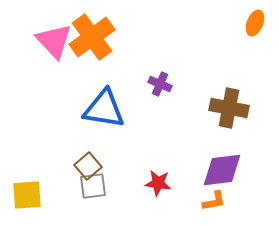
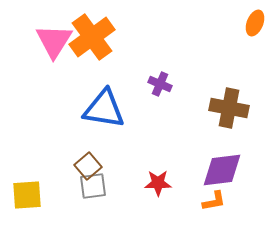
pink triangle: rotated 15 degrees clockwise
red star: rotated 8 degrees counterclockwise
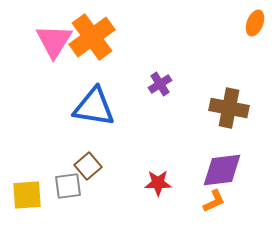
purple cross: rotated 35 degrees clockwise
blue triangle: moved 10 px left, 2 px up
gray square: moved 25 px left
orange L-shape: rotated 15 degrees counterclockwise
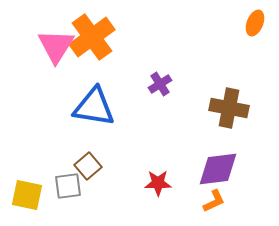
pink triangle: moved 2 px right, 5 px down
purple diamond: moved 4 px left, 1 px up
yellow square: rotated 16 degrees clockwise
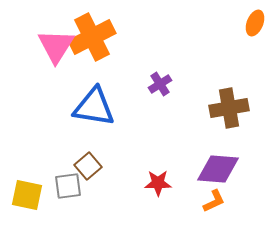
orange cross: rotated 9 degrees clockwise
brown cross: rotated 21 degrees counterclockwise
purple diamond: rotated 12 degrees clockwise
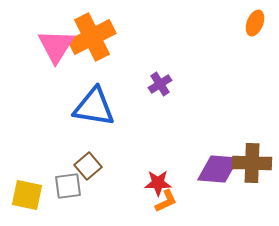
brown cross: moved 23 px right, 55 px down; rotated 12 degrees clockwise
orange L-shape: moved 48 px left
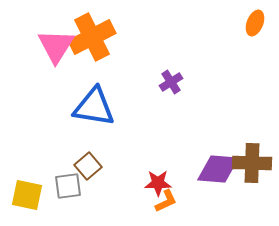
purple cross: moved 11 px right, 2 px up
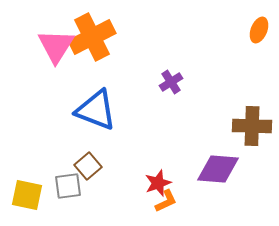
orange ellipse: moved 4 px right, 7 px down
blue triangle: moved 2 px right, 3 px down; rotated 12 degrees clockwise
brown cross: moved 37 px up
red star: rotated 20 degrees counterclockwise
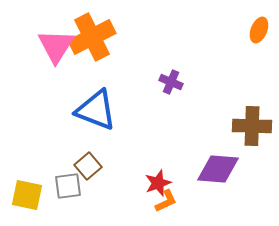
purple cross: rotated 35 degrees counterclockwise
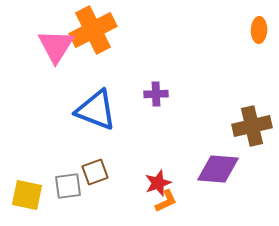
orange ellipse: rotated 20 degrees counterclockwise
orange cross: moved 1 px right, 7 px up
purple cross: moved 15 px left, 12 px down; rotated 25 degrees counterclockwise
brown cross: rotated 15 degrees counterclockwise
brown square: moved 7 px right, 6 px down; rotated 20 degrees clockwise
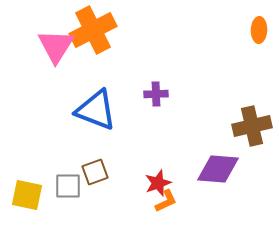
gray square: rotated 8 degrees clockwise
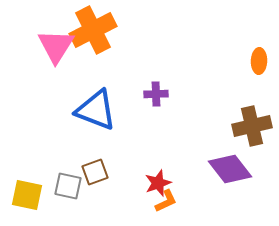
orange ellipse: moved 31 px down
purple diamond: moved 12 px right; rotated 48 degrees clockwise
gray square: rotated 12 degrees clockwise
